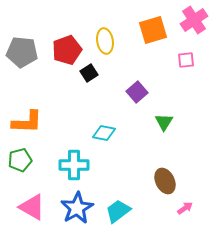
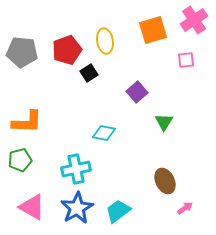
cyan cross: moved 2 px right, 4 px down; rotated 12 degrees counterclockwise
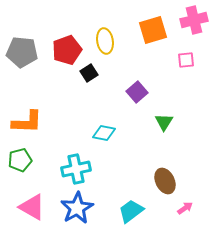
pink cross: rotated 20 degrees clockwise
cyan trapezoid: moved 13 px right
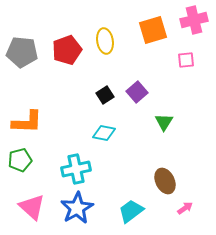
black square: moved 16 px right, 22 px down
pink triangle: rotated 12 degrees clockwise
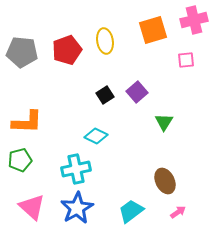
cyan diamond: moved 8 px left, 3 px down; rotated 15 degrees clockwise
pink arrow: moved 7 px left, 4 px down
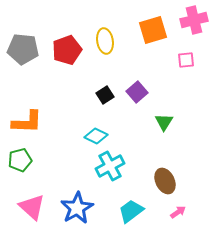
gray pentagon: moved 1 px right, 3 px up
cyan cross: moved 34 px right, 3 px up; rotated 16 degrees counterclockwise
